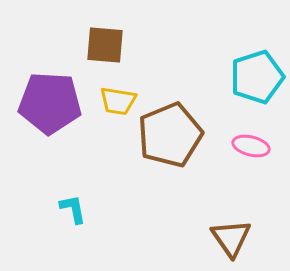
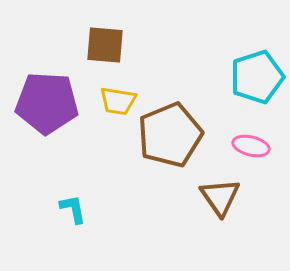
purple pentagon: moved 3 px left
brown triangle: moved 11 px left, 41 px up
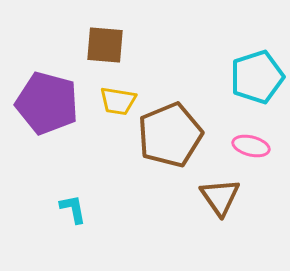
purple pentagon: rotated 12 degrees clockwise
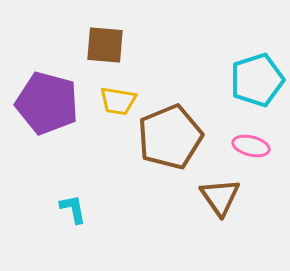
cyan pentagon: moved 3 px down
brown pentagon: moved 2 px down
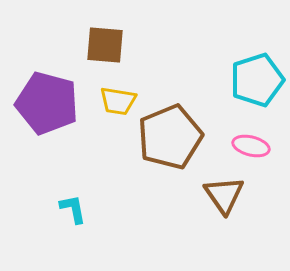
brown triangle: moved 4 px right, 2 px up
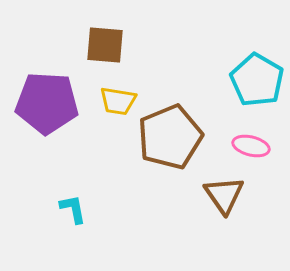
cyan pentagon: rotated 24 degrees counterclockwise
purple pentagon: rotated 12 degrees counterclockwise
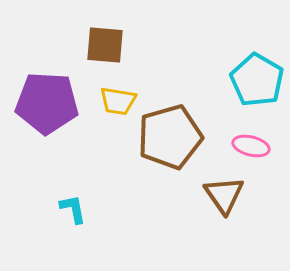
brown pentagon: rotated 6 degrees clockwise
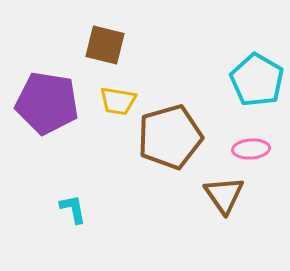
brown square: rotated 9 degrees clockwise
purple pentagon: rotated 6 degrees clockwise
pink ellipse: moved 3 px down; rotated 18 degrees counterclockwise
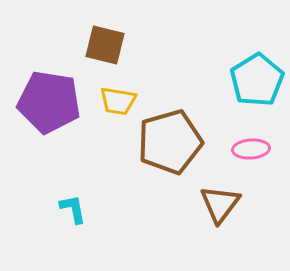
cyan pentagon: rotated 10 degrees clockwise
purple pentagon: moved 2 px right, 1 px up
brown pentagon: moved 5 px down
brown triangle: moved 4 px left, 9 px down; rotated 12 degrees clockwise
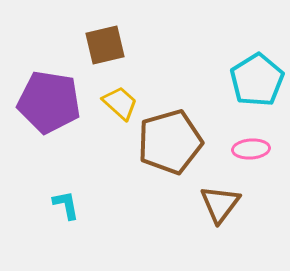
brown square: rotated 27 degrees counterclockwise
yellow trapezoid: moved 2 px right, 2 px down; rotated 147 degrees counterclockwise
cyan L-shape: moved 7 px left, 4 px up
